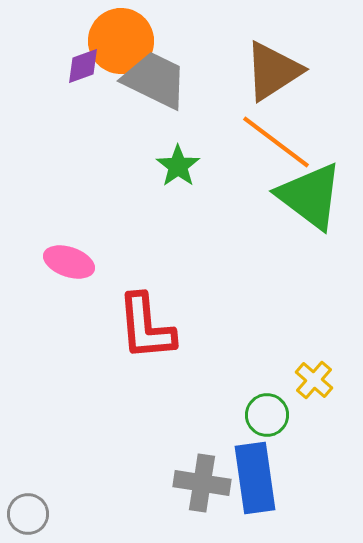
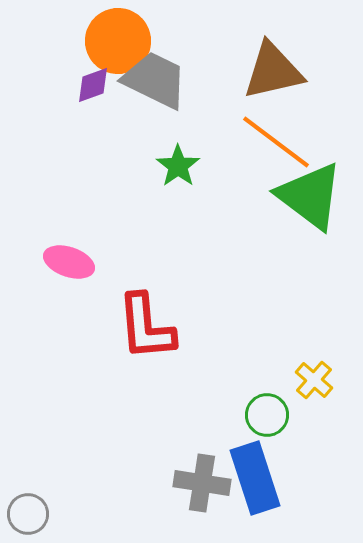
orange circle: moved 3 px left
purple diamond: moved 10 px right, 19 px down
brown triangle: rotated 20 degrees clockwise
blue rectangle: rotated 10 degrees counterclockwise
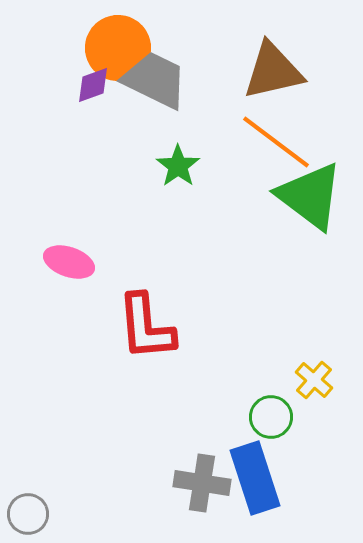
orange circle: moved 7 px down
green circle: moved 4 px right, 2 px down
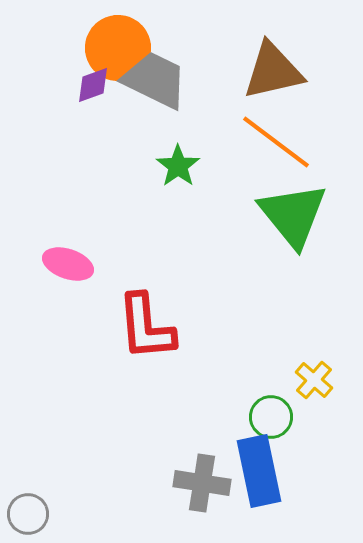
green triangle: moved 17 px left, 19 px down; rotated 14 degrees clockwise
pink ellipse: moved 1 px left, 2 px down
blue rectangle: moved 4 px right, 7 px up; rotated 6 degrees clockwise
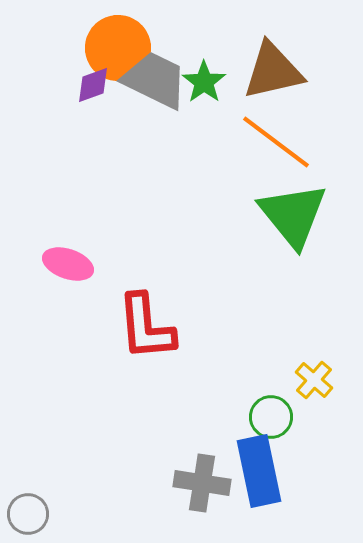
green star: moved 26 px right, 84 px up
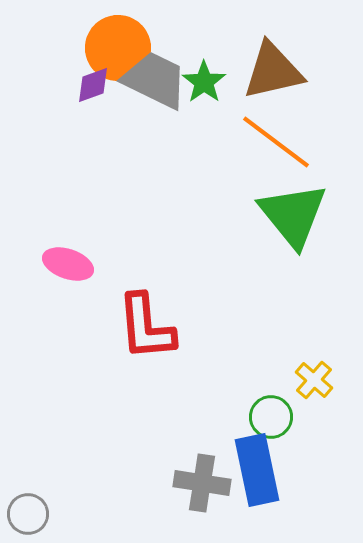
blue rectangle: moved 2 px left, 1 px up
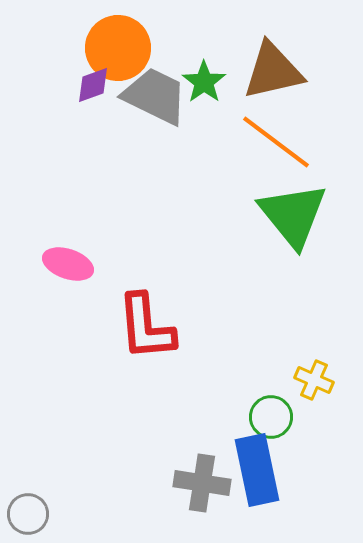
gray trapezoid: moved 16 px down
yellow cross: rotated 18 degrees counterclockwise
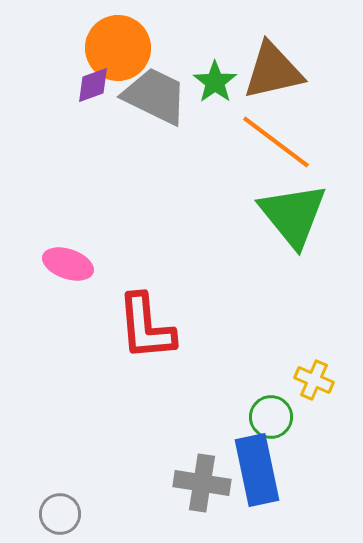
green star: moved 11 px right
gray circle: moved 32 px right
